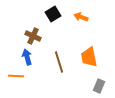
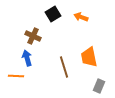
blue arrow: moved 1 px down
brown line: moved 5 px right, 5 px down
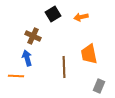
orange arrow: rotated 32 degrees counterclockwise
orange trapezoid: moved 3 px up
brown line: rotated 15 degrees clockwise
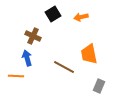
brown line: rotated 60 degrees counterclockwise
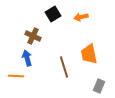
brown line: rotated 45 degrees clockwise
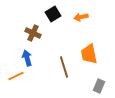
brown cross: moved 3 px up
orange line: rotated 28 degrees counterclockwise
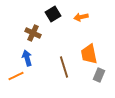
gray rectangle: moved 11 px up
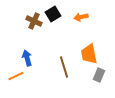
brown cross: moved 1 px right, 12 px up
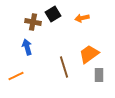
orange arrow: moved 1 px right, 1 px down
brown cross: moved 1 px left, 1 px down; rotated 14 degrees counterclockwise
orange trapezoid: rotated 65 degrees clockwise
blue arrow: moved 11 px up
gray rectangle: rotated 24 degrees counterclockwise
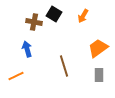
black square: moved 1 px right; rotated 28 degrees counterclockwise
orange arrow: moved 1 px right, 2 px up; rotated 48 degrees counterclockwise
brown cross: moved 1 px right
blue arrow: moved 2 px down
orange trapezoid: moved 9 px right, 6 px up
brown line: moved 1 px up
